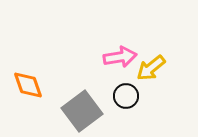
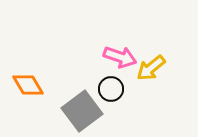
pink arrow: rotated 28 degrees clockwise
orange diamond: rotated 12 degrees counterclockwise
black circle: moved 15 px left, 7 px up
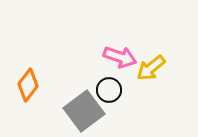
orange diamond: rotated 68 degrees clockwise
black circle: moved 2 px left, 1 px down
gray square: moved 2 px right
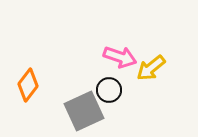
gray square: rotated 12 degrees clockwise
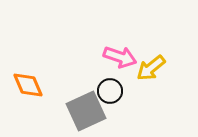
orange diamond: rotated 60 degrees counterclockwise
black circle: moved 1 px right, 1 px down
gray square: moved 2 px right
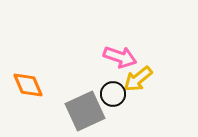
yellow arrow: moved 13 px left, 11 px down
black circle: moved 3 px right, 3 px down
gray square: moved 1 px left
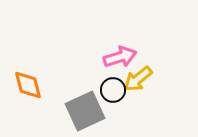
pink arrow: rotated 36 degrees counterclockwise
orange diamond: rotated 8 degrees clockwise
black circle: moved 4 px up
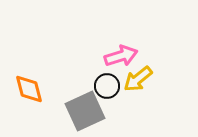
pink arrow: moved 1 px right, 1 px up
orange diamond: moved 1 px right, 4 px down
black circle: moved 6 px left, 4 px up
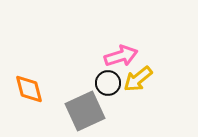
black circle: moved 1 px right, 3 px up
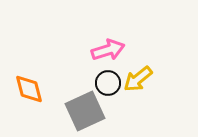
pink arrow: moved 13 px left, 6 px up
